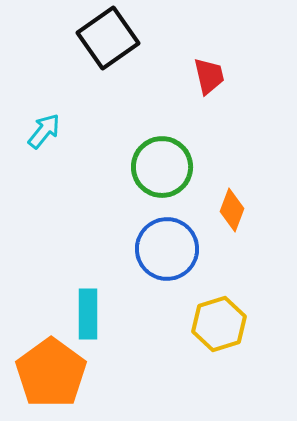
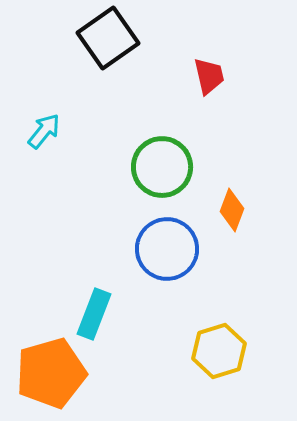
cyan rectangle: moved 6 px right; rotated 21 degrees clockwise
yellow hexagon: moved 27 px down
orange pentagon: rotated 20 degrees clockwise
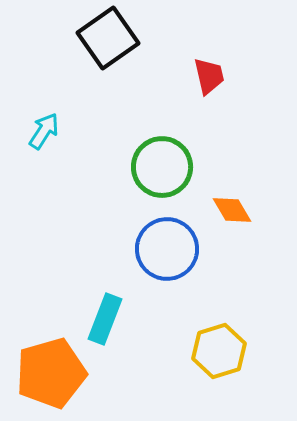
cyan arrow: rotated 6 degrees counterclockwise
orange diamond: rotated 51 degrees counterclockwise
cyan rectangle: moved 11 px right, 5 px down
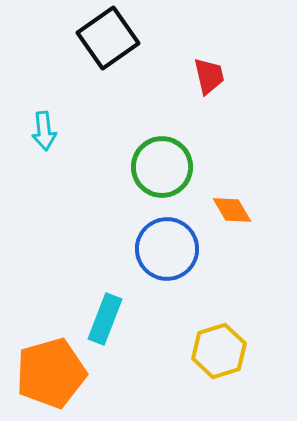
cyan arrow: rotated 141 degrees clockwise
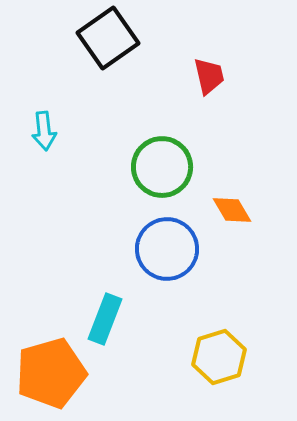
yellow hexagon: moved 6 px down
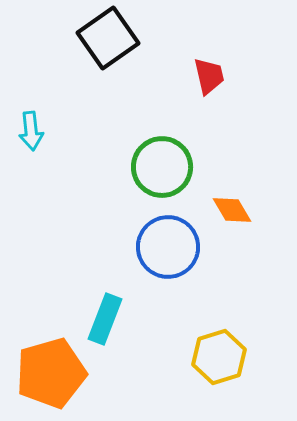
cyan arrow: moved 13 px left
blue circle: moved 1 px right, 2 px up
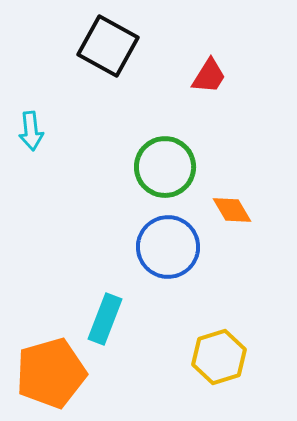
black square: moved 8 px down; rotated 26 degrees counterclockwise
red trapezoid: rotated 45 degrees clockwise
green circle: moved 3 px right
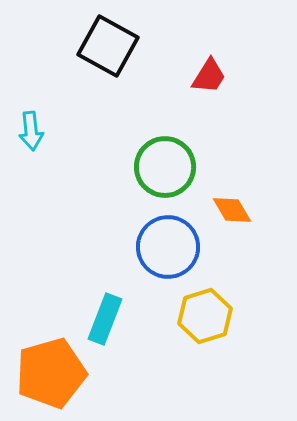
yellow hexagon: moved 14 px left, 41 px up
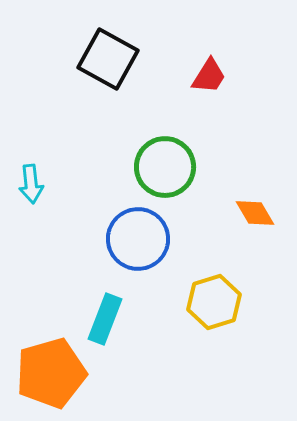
black square: moved 13 px down
cyan arrow: moved 53 px down
orange diamond: moved 23 px right, 3 px down
blue circle: moved 30 px left, 8 px up
yellow hexagon: moved 9 px right, 14 px up
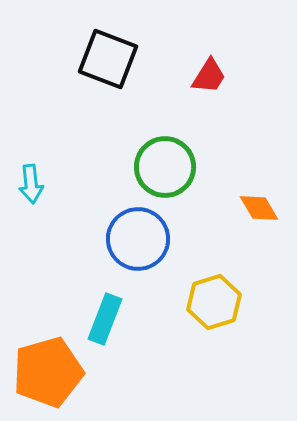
black square: rotated 8 degrees counterclockwise
orange diamond: moved 4 px right, 5 px up
orange pentagon: moved 3 px left, 1 px up
